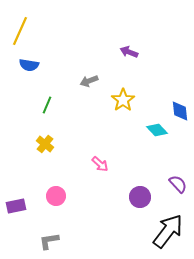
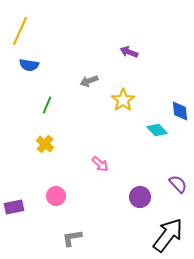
purple rectangle: moved 2 px left, 1 px down
black arrow: moved 4 px down
gray L-shape: moved 23 px right, 3 px up
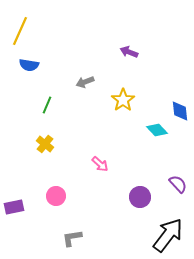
gray arrow: moved 4 px left, 1 px down
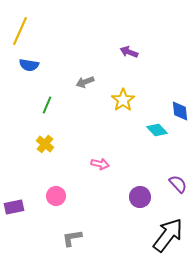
pink arrow: rotated 30 degrees counterclockwise
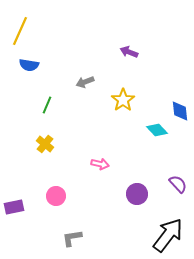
purple circle: moved 3 px left, 3 px up
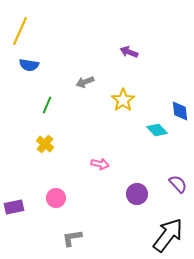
pink circle: moved 2 px down
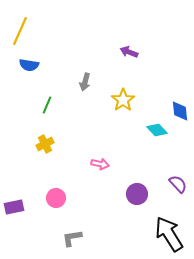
gray arrow: rotated 54 degrees counterclockwise
yellow cross: rotated 24 degrees clockwise
black arrow: moved 1 px right, 1 px up; rotated 69 degrees counterclockwise
